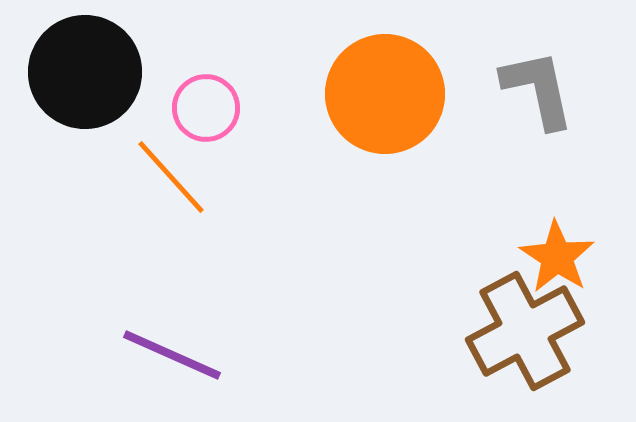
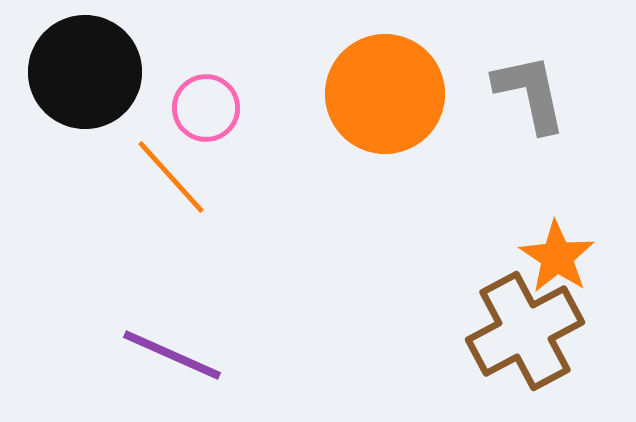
gray L-shape: moved 8 px left, 4 px down
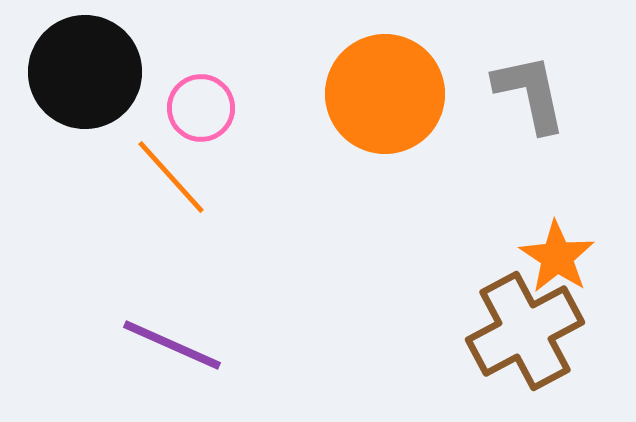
pink circle: moved 5 px left
purple line: moved 10 px up
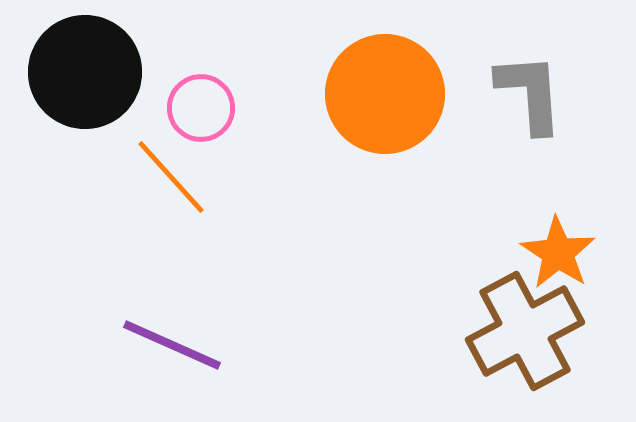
gray L-shape: rotated 8 degrees clockwise
orange star: moved 1 px right, 4 px up
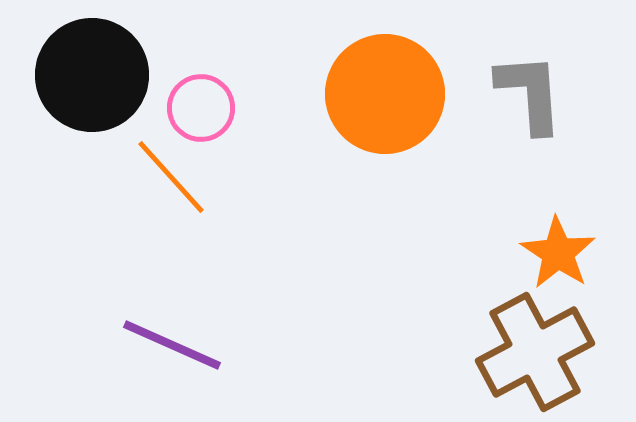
black circle: moved 7 px right, 3 px down
brown cross: moved 10 px right, 21 px down
